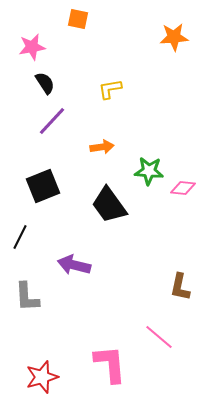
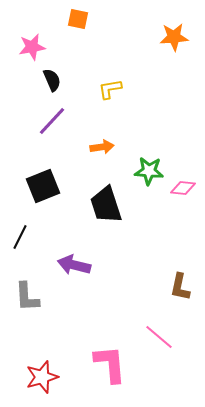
black semicircle: moved 7 px right, 3 px up; rotated 10 degrees clockwise
black trapezoid: moved 3 px left; rotated 18 degrees clockwise
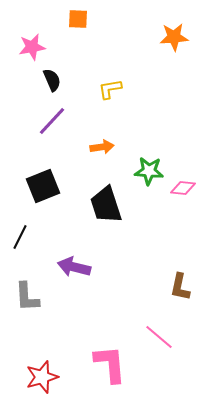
orange square: rotated 10 degrees counterclockwise
purple arrow: moved 2 px down
